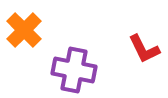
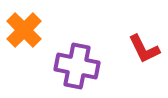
purple cross: moved 3 px right, 4 px up
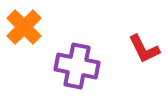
orange cross: moved 3 px up
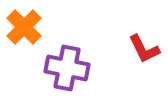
purple cross: moved 10 px left, 2 px down
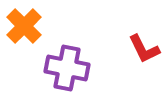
orange cross: moved 1 px up
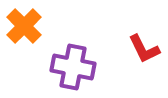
purple cross: moved 6 px right, 1 px up
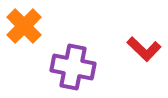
red L-shape: rotated 20 degrees counterclockwise
